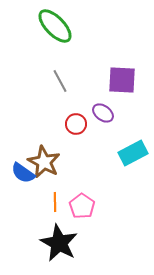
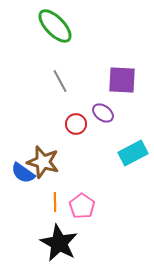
brown star: moved 1 px left; rotated 12 degrees counterclockwise
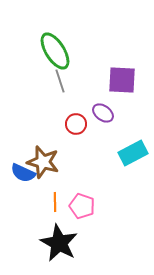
green ellipse: moved 25 px down; rotated 12 degrees clockwise
gray line: rotated 10 degrees clockwise
blue semicircle: rotated 10 degrees counterclockwise
pink pentagon: rotated 15 degrees counterclockwise
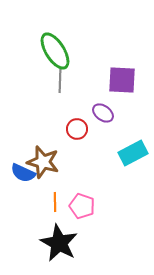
gray line: rotated 20 degrees clockwise
red circle: moved 1 px right, 5 px down
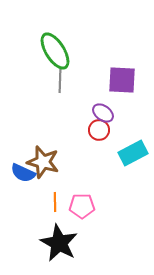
red circle: moved 22 px right, 1 px down
pink pentagon: rotated 20 degrees counterclockwise
